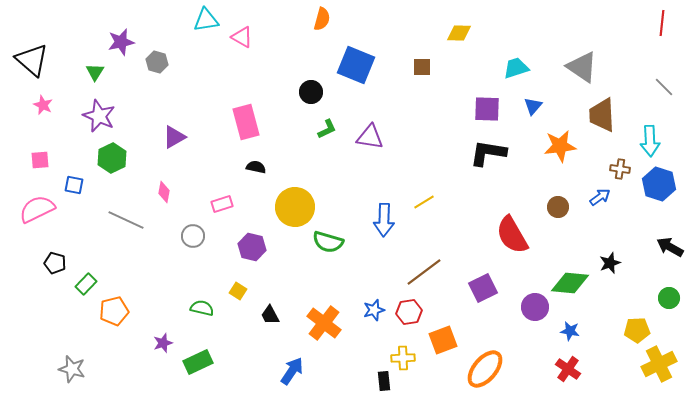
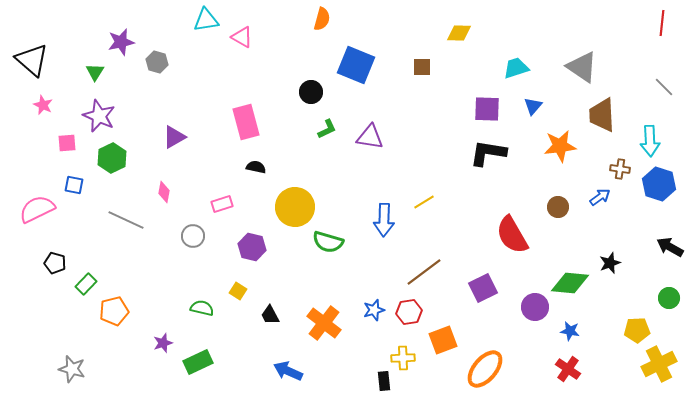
pink square at (40, 160): moved 27 px right, 17 px up
blue arrow at (292, 371): moved 4 px left; rotated 100 degrees counterclockwise
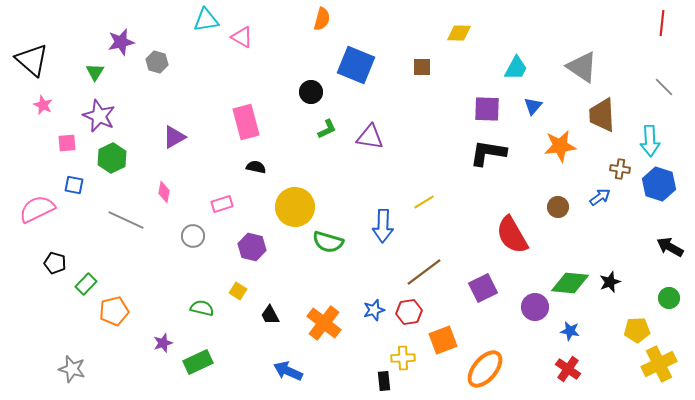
cyan trapezoid at (516, 68): rotated 136 degrees clockwise
blue arrow at (384, 220): moved 1 px left, 6 px down
black star at (610, 263): moved 19 px down
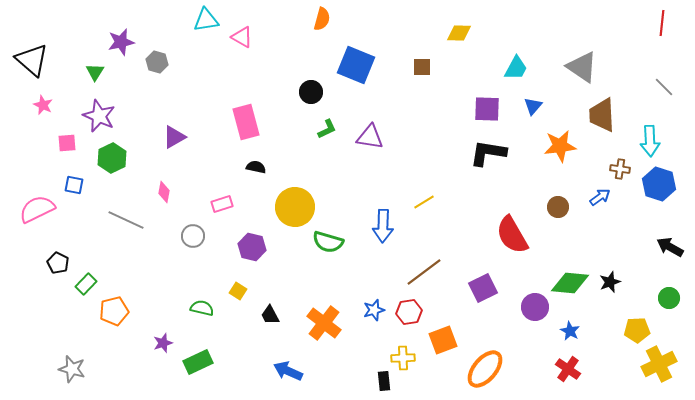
black pentagon at (55, 263): moved 3 px right; rotated 10 degrees clockwise
blue star at (570, 331): rotated 18 degrees clockwise
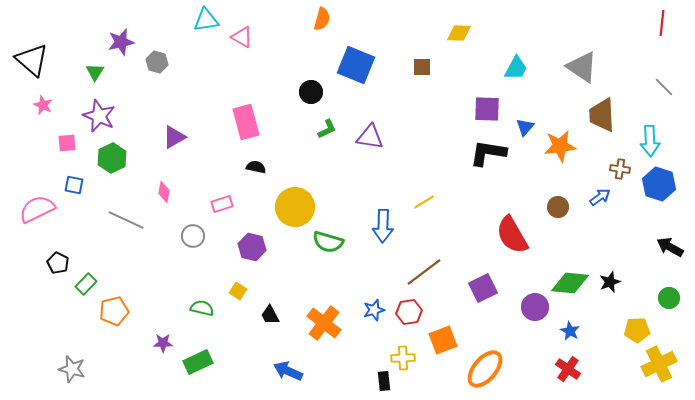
blue triangle at (533, 106): moved 8 px left, 21 px down
purple star at (163, 343): rotated 18 degrees clockwise
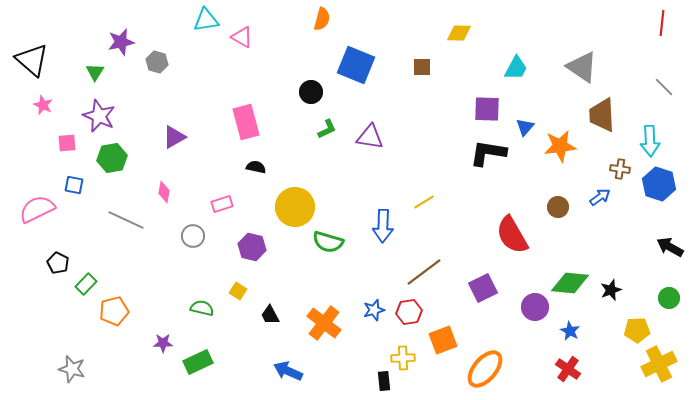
green hexagon at (112, 158): rotated 16 degrees clockwise
black star at (610, 282): moved 1 px right, 8 px down
